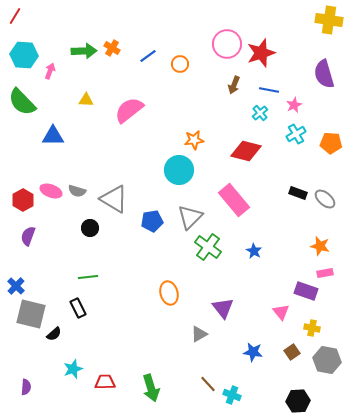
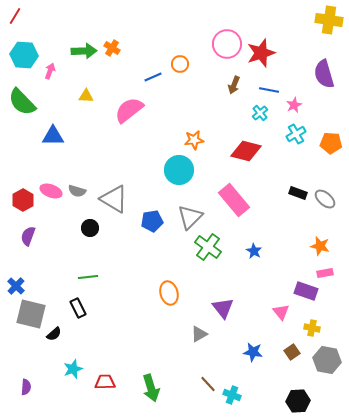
blue line at (148, 56): moved 5 px right, 21 px down; rotated 12 degrees clockwise
yellow triangle at (86, 100): moved 4 px up
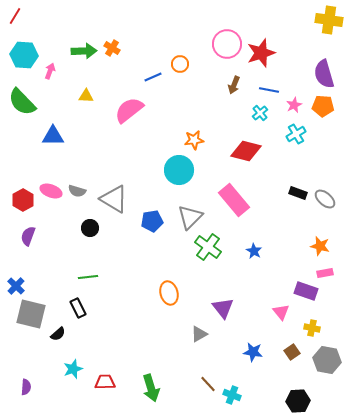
orange pentagon at (331, 143): moved 8 px left, 37 px up
black semicircle at (54, 334): moved 4 px right
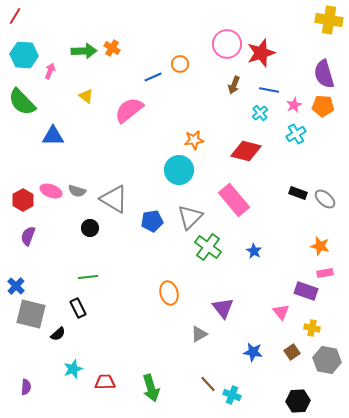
yellow triangle at (86, 96): rotated 35 degrees clockwise
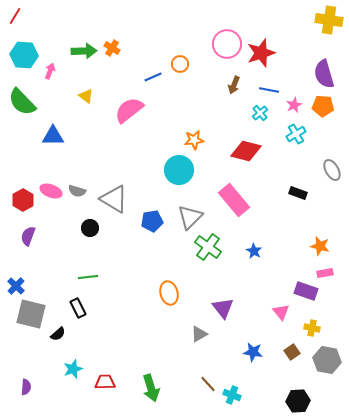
gray ellipse at (325, 199): moved 7 px right, 29 px up; rotated 20 degrees clockwise
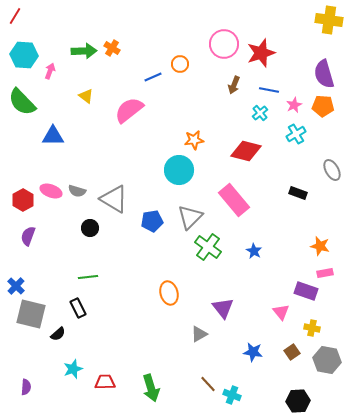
pink circle at (227, 44): moved 3 px left
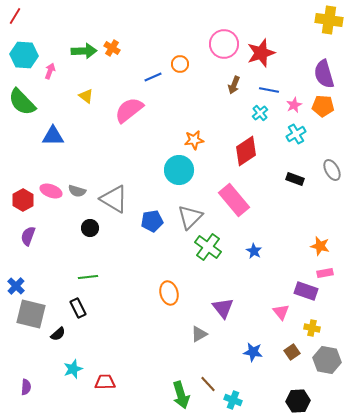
red diamond at (246, 151): rotated 48 degrees counterclockwise
black rectangle at (298, 193): moved 3 px left, 14 px up
green arrow at (151, 388): moved 30 px right, 7 px down
cyan cross at (232, 395): moved 1 px right, 5 px down
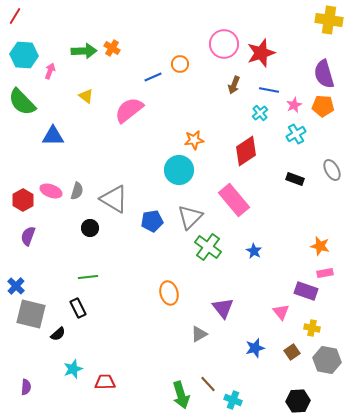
gray semicircle at (77, 191): rotated 90 degrees counterclockwise
blue star at (253, 352): moved 2 px right, 4 px up; rotated 24 degrees counterclockwise
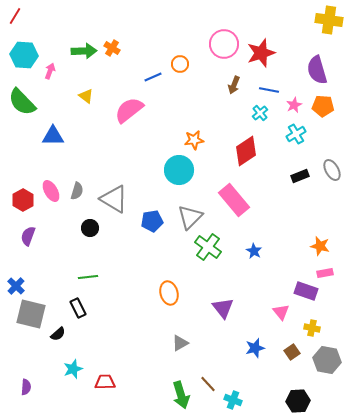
purple semicircle at (324, 74): moved 7 px left, 4 px up
black rectangle at (295, 179): moved 5 px right, 3 px up; rotated 42 degrees counterclockwise
pink ellipse at (51, 191): rotated 40 degrees clockwise
gray triangle at (199, 334): moved 19 px left, 9 px down
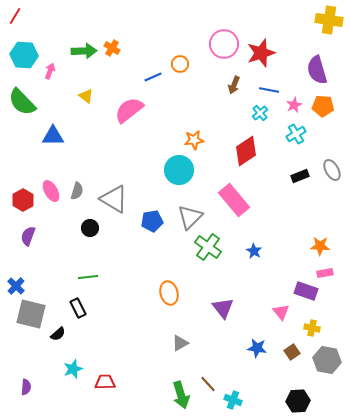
orange star at (320, 246): rotated 12 degrees counterclockwise
blue star at (255, 348): moved 2 px right; rotated 24 degrees clockwise
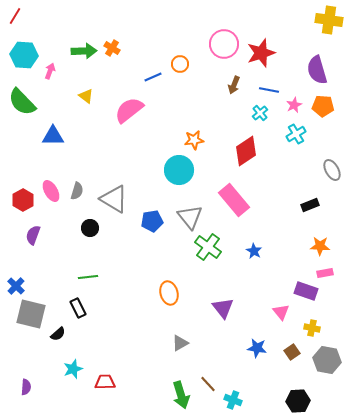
black rectangle at (300, 176): moved 10 px right, 29 px down
gray triangle at (190, 217): rotated 24 degrees counterclockwise
purple semicircle at (28, 236): moved 5 px right, 1 px up
